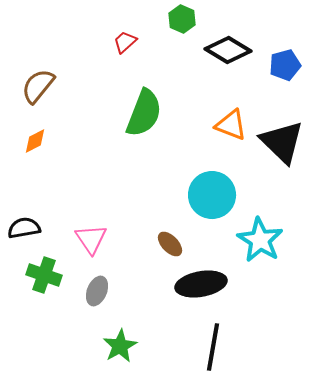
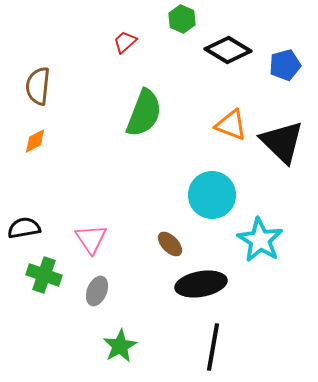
brown semicircle: rotated 33 degrees counterclockwise
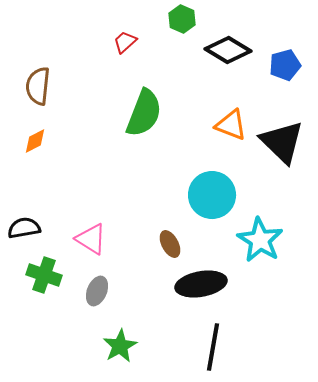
pink triangle: rotated 24 degrees counterclockwise
brown ellipse: rotated 16 degrees clockwise
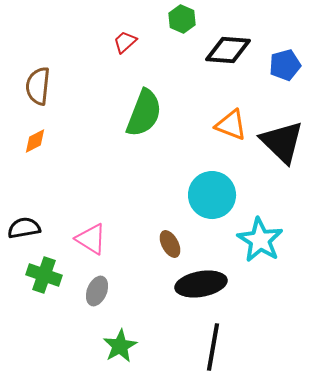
black diamond: rotated 27 degrees counterclockwise
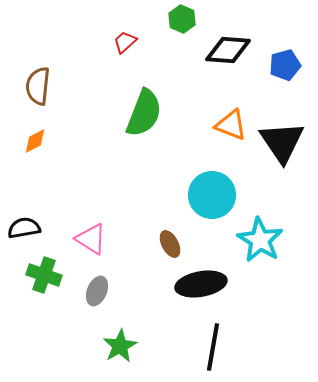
black triangle: rotated 12 degrees clockwise
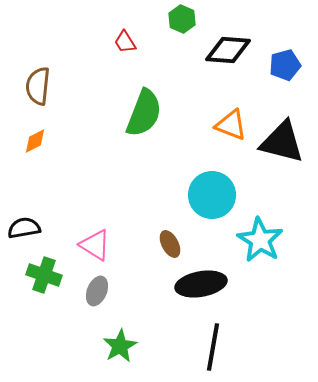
red trapezoid: rotated 80 degrees counterclockwise
black triangle: rotated 42 degrees counterclockwise
pink triangle: moved 4 px right, 6 px down
